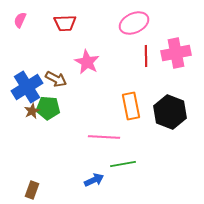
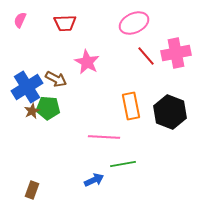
red line: rotated 40 degrees counterclockwise
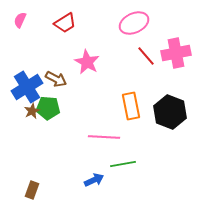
red trapezoid: rotated 30 degrees counterclockwise
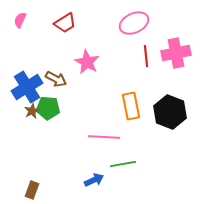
red line: rotated 35 degrees clockwise
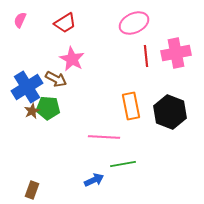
pink star: moved 15 px left, 3 px up
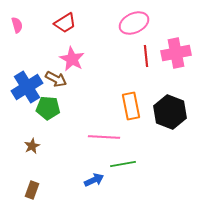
pink semicircle: moved 3 px left, 5 px down; rotated 140 degrees clockwise
brown star: moved 35 px down
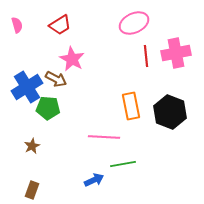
red trapezoid: moved 5 px left, 2 px down
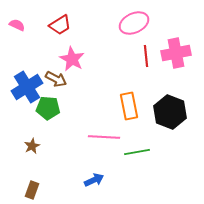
pink semicircle: rotated 49 degrees counterclockwise
orange rectangle: moved 2 px left
green line: moved 14 px right, 12 px up
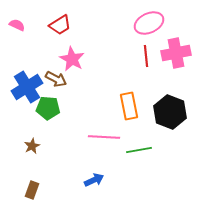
pink ellipse: moved 15 px right
green line: moved 2 px right, 2 px up
